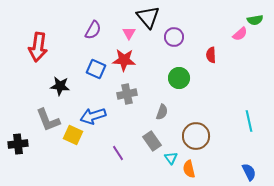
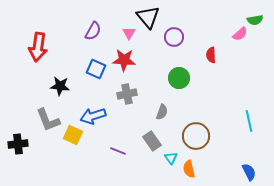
purple semicircle: moved 1 px down
purple line: moved 2 px up; rotated 35 degrees counterclockwise
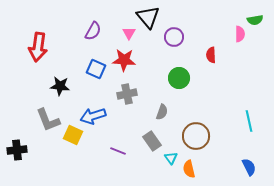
pink semicircle: rotated 49 degrees counterclockwise
black cross: moved 1 px left, 6 px down
blue semicircle: moved 5 px up
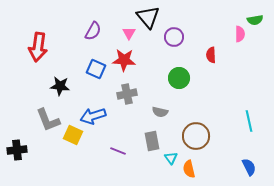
gray semicircle: moved 2 px left; rotated 84 degrees clockwise
gray rectangle: rotated 24 degrees clockwise
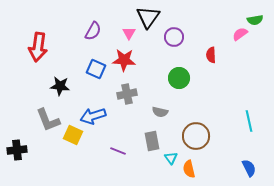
black triangle: rotated 15 degrees clockwise
pink semicircle: rotated 126 degrees counterclockwise
blue semicircle: moved 1 px down
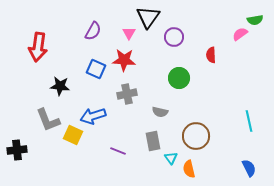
gray rectangle: moved 1 px right
